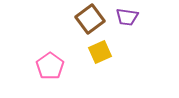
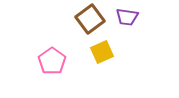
yellow square: moved 2 px right
pink pentagon: moved 2 px right, 5 px up
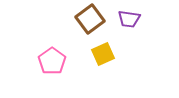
purple trapezoid: moved 2 px right, 2 px down
yellow square: moved 1 px right, 2 px down
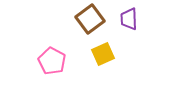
purple trapezoid: rotated 80 degrees clockwise
pink pentagon: rotated 8 degrees counterclockwise
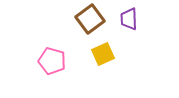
pink pentagon: rotated 12 degrees counterclockwise
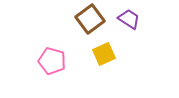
purple trapezoid: rotated 125 degrees clockwise
yellow square: moved 1 px right
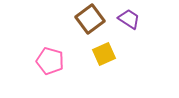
pink pentagon: moved 2 px left
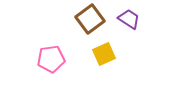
pink pentagon: moved 1 px right, 2 px up; rotated 24 degrees counterclockwise
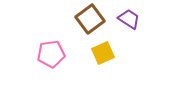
yellow square: moved 1 px left, 1 px up
pink pentagon: moved 5 px up
